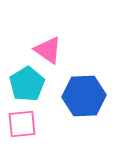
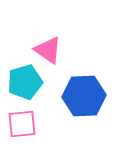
cyan pentagon: moved 2 px left, 2 px up; rotated 16 degrees clockwise
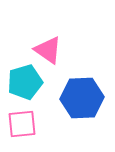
blue hexagon: moved 2 px left, 2 px down
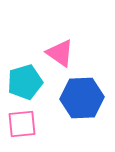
pink triangle: moved 12 px right, 3 px down
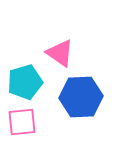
blue hexagon: moved 1 px left, 1 px up
pink square: moved 2 px up
